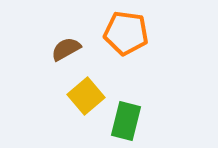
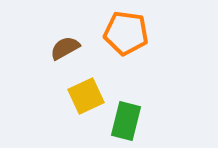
brown semicircle: moved 1 px left, 1 px up
yellow square: rotated 15 degrees clockwise
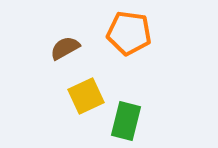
orange pentagon: moved 3 px right
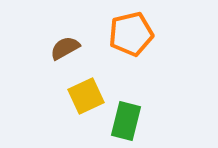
orange pentagon: moved 2 px right, 1 px down; rotated 21 degrees counterclockwise
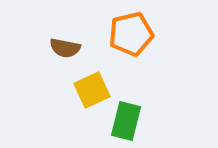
brown semicircle: rotated 140 degrees counterclockwise
yellow square: moved 6 px right, 6 px up
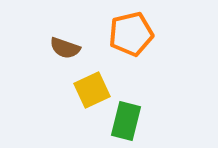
brown semicircle: rotated 8 degrees clockwise
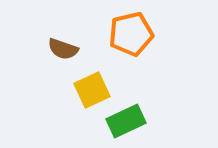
brown semicircle: moved 2 px left, 1 px down
green rectangle: rotated 51 degrees clockwise
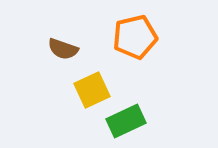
orange pentagon: moved 4 px right, 3 px down
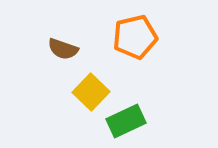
yellow square: moved 1 px left, 2 px down; rotated 21 degrees counterclockwise
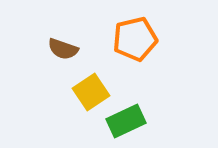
orange pentagon: moved 2 px down
yellow square: rotated 12 degrees clockwise
